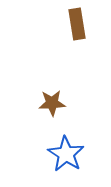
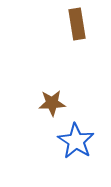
blue star: moved 10 px right, 13 px up
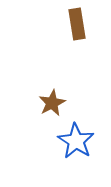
brown star: rotated 24 degrees counterclockwise
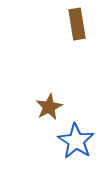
brown star: moved 3 px left, 4 px down
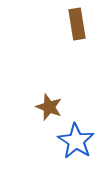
brown star: rotated 24 degrees counterclockwise
